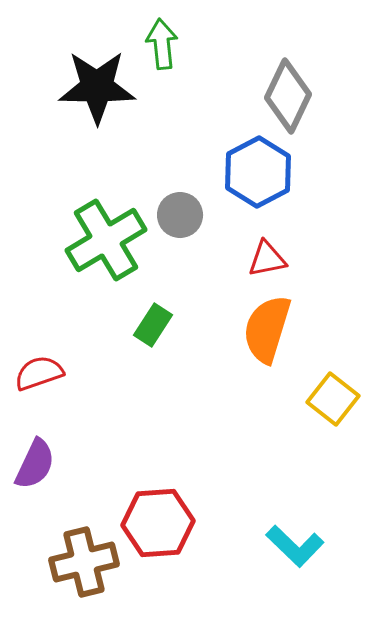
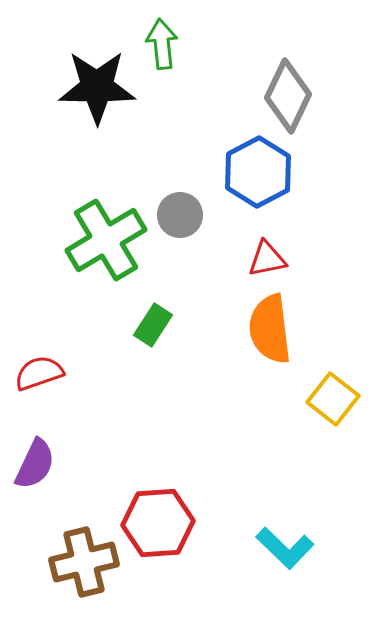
orange semicircle: moved 3 px right; rotated 24 degrees counterclockwise
cyan L-shape: moved 10 px left, 2 px down
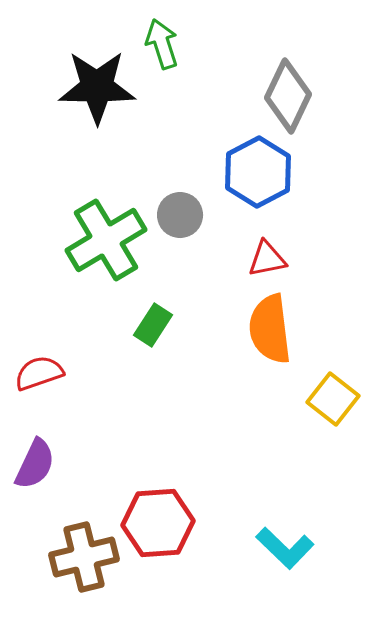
green arrow: rotated 12 degrees counterclockwise
brown cross: moved 5 px up
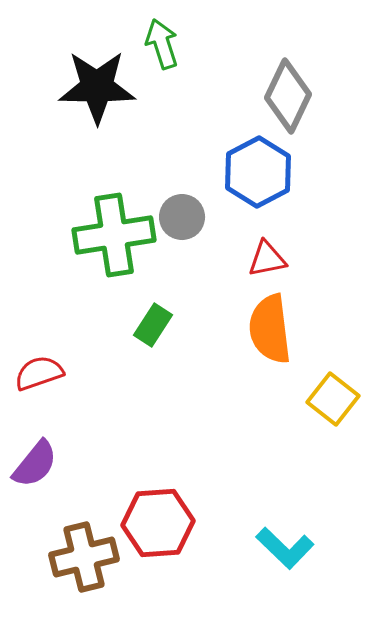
gray circle: moved 2 px right, 2 px down
green cross: moved 8 px right, 5 px up; rotated 22 degrees clockwise
purple semicircle: rotated 14 degrees clockwise
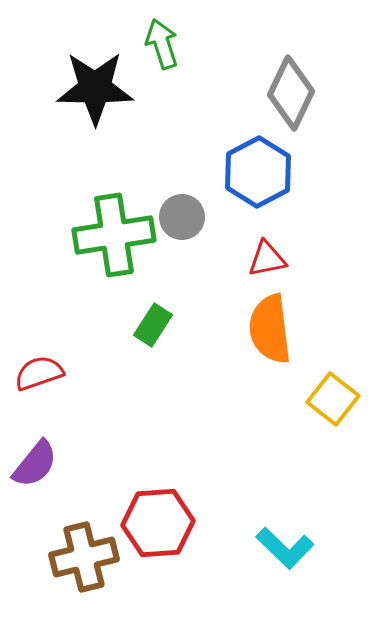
black star: moved 2 px left, 1 px down
gray diamond: moved 3 px right, 3 px up
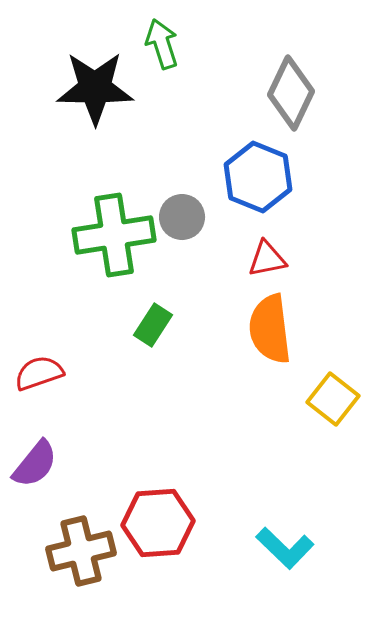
blue hexagon: moved 5 px down; rotated 10 degrees counterclockwise
brown cross: moved 3 px left, 6 px up
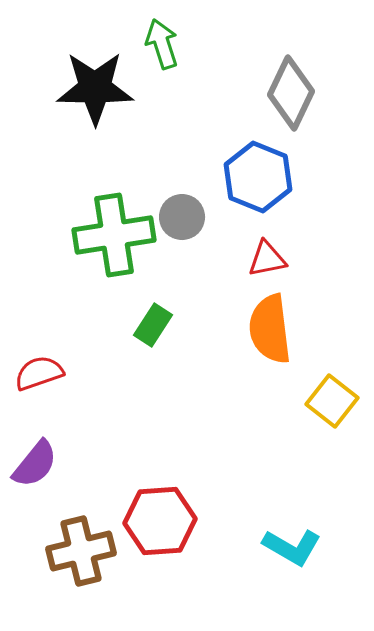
yellow square: moved 1 px left, 2 px down
red hexagon: moved 2 px right, 2 px up
cyan L-shape: moved 7 px right, 1 px up; rotated 14 degrees counterclockwise
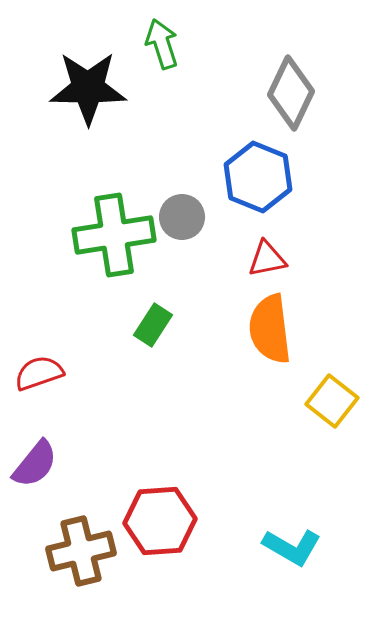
black star: moved 7 px left
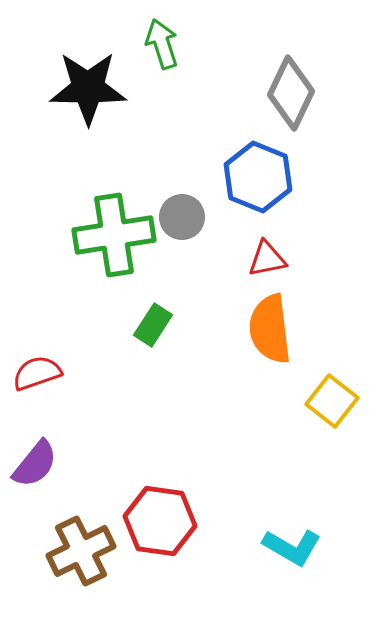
red semicircle: moved 2 px left
red hexagon: rotated 12 degrees clockwise
brown cross: rotated 12 degrees counterclockwise
